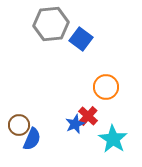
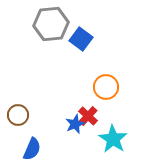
brown circle: moved 1 px left, 10 px up
blue semicircle: moved 10 px down
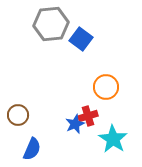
red cross: rotated 30 degrees clockwise
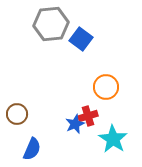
brown circle: moved 1 px left, 1 px up
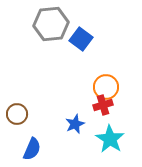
red cross: moved 15 px right, 11 px up
cyan star: moved 3 px left
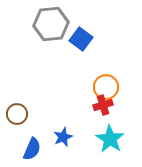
blue star: moved 12 px left, 13 px down
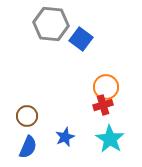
gray hexagon: rotated 12 degrees clockwise
brown circle: moved 10 px right, 2 px down
blue star: moved 2 px right
blue semicircle: moved 4 px left, 2 px up
